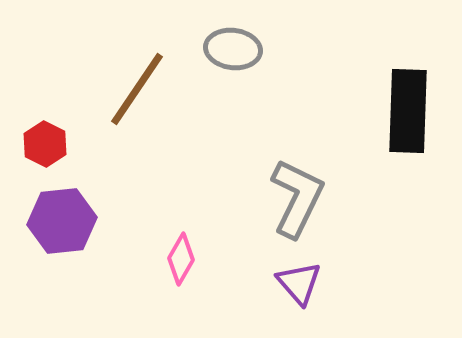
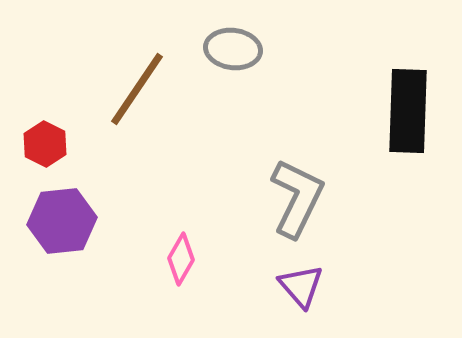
purple triangle: moved 2 px right, 3 px down
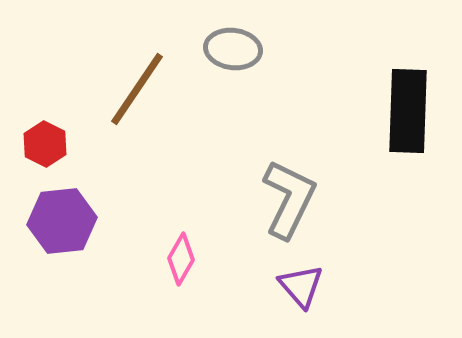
gray L-shape: moved 8 px left, 1 px down
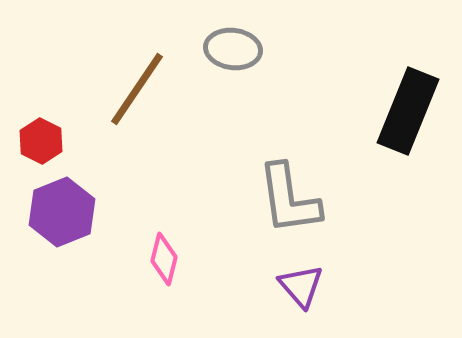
black rectangle: rotated 20 degrees clockwise
red hexagon: moved 4 px left, 3 px up
gray L-shape: rotated 146 degrees clockwise
purple hexagon: moved 9 px up; rotated 16 degrees counterclockwise
pink diamond: moved 17 px left; rotated 15 degrees counterclockwise
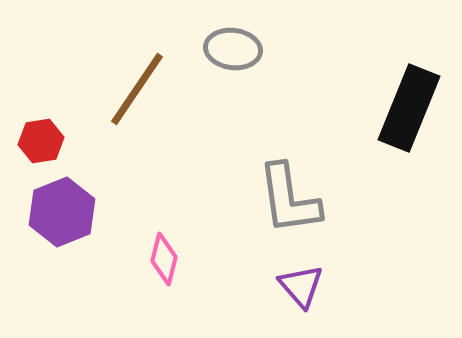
black rectangle: moved 1 px right, 3 px up
red hexagon: rotated 24 degrees clockwise
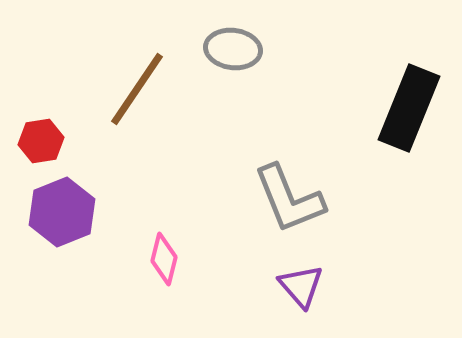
gray L-shape: rotated 14 degrees counterclockwise
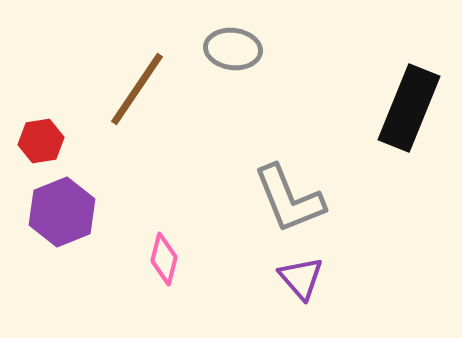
purple triangle: moved 8 px up
